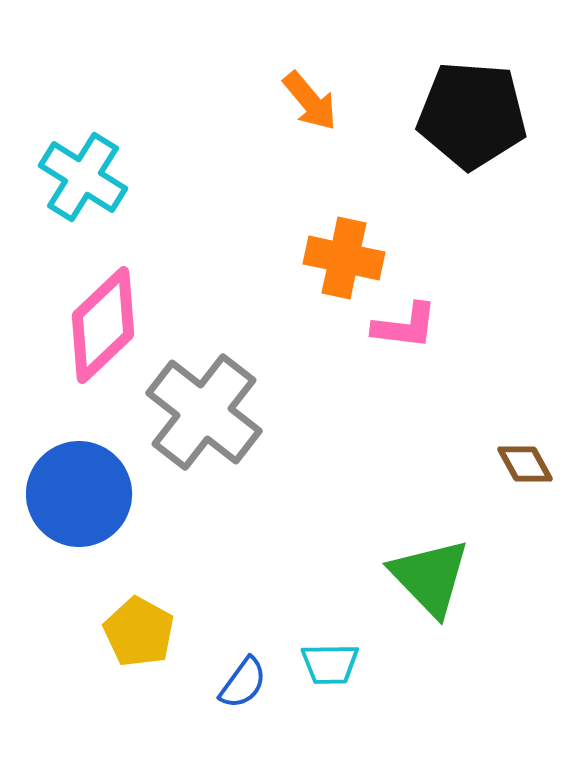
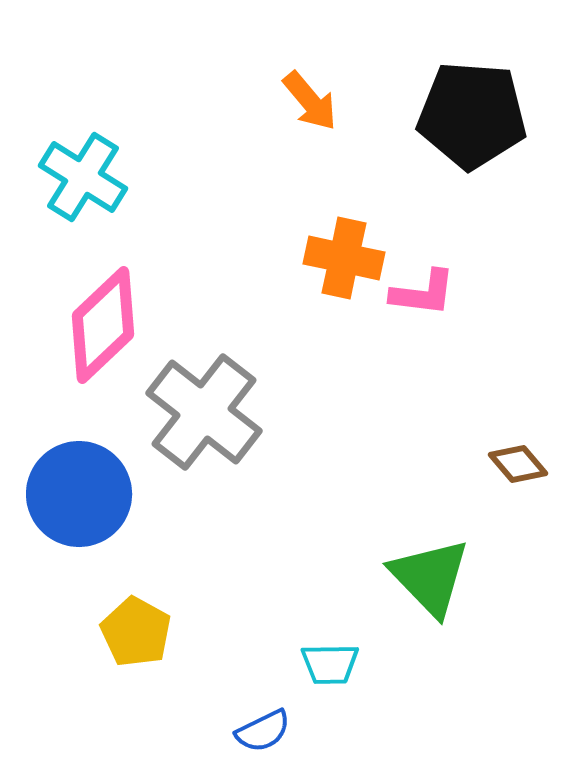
pink L-shape: moved 18 px right, 33 px up
brown diamond: moved 7 px left; rotated 12 degrees counterclockwise
yellow pentagon: moved 3 px left
blue semicircle: moved 20 px right, 48 px down; rotated 28 degrees clockwise
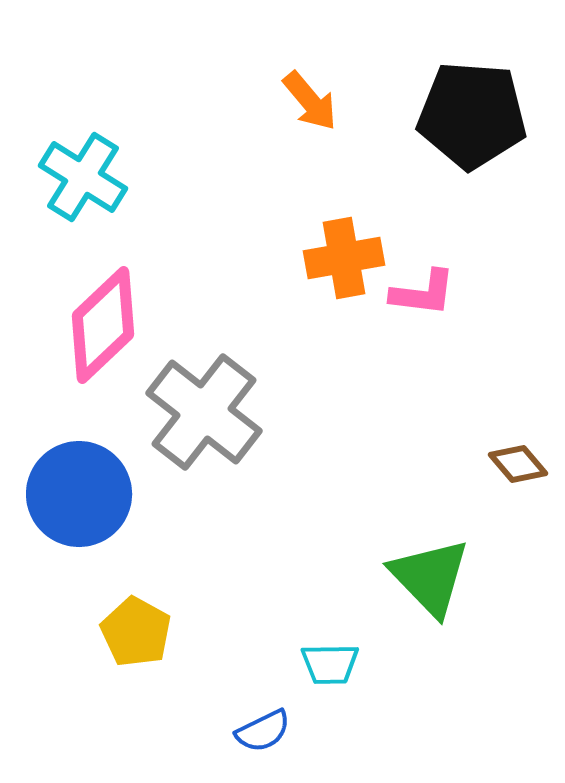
orange cross: rotated 22 degrees counterclockwise
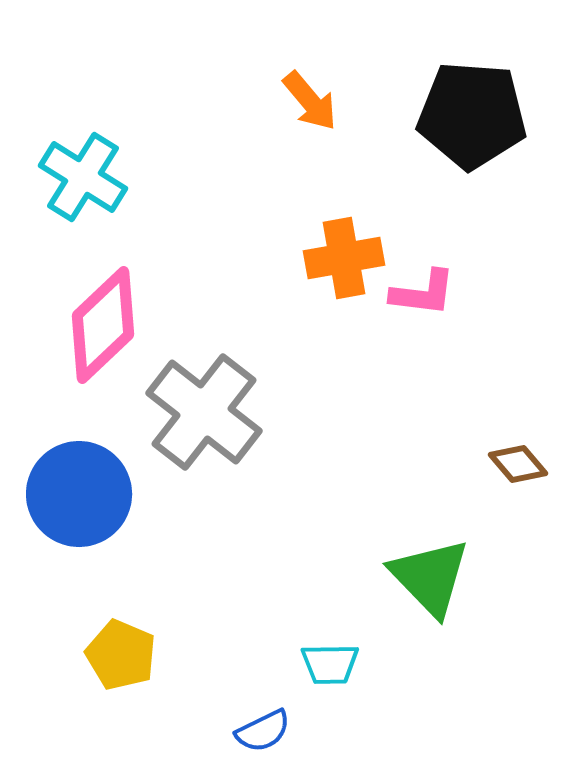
yellow pentagon: moved 15 px left, 23 px down; rotated 6 degrees counterclockwise
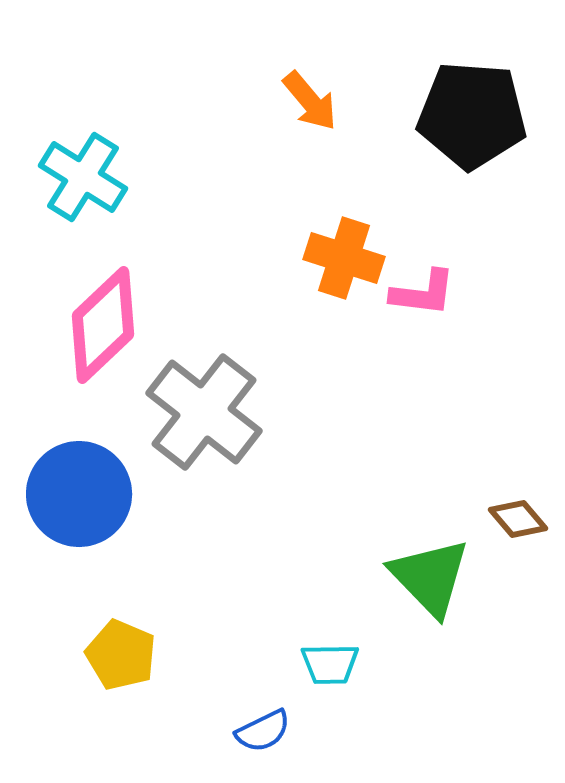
orange cross: rotated 28 degrees clockwise
brown diamond: moved 55 px down
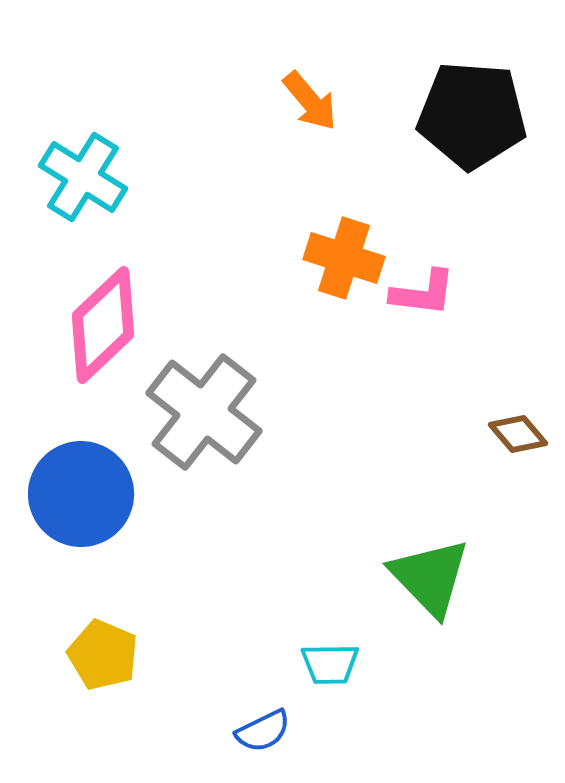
blue circle: moved 2 px right
brown diamond: moved 85 px up
yellow pentagon: moved 18 px left
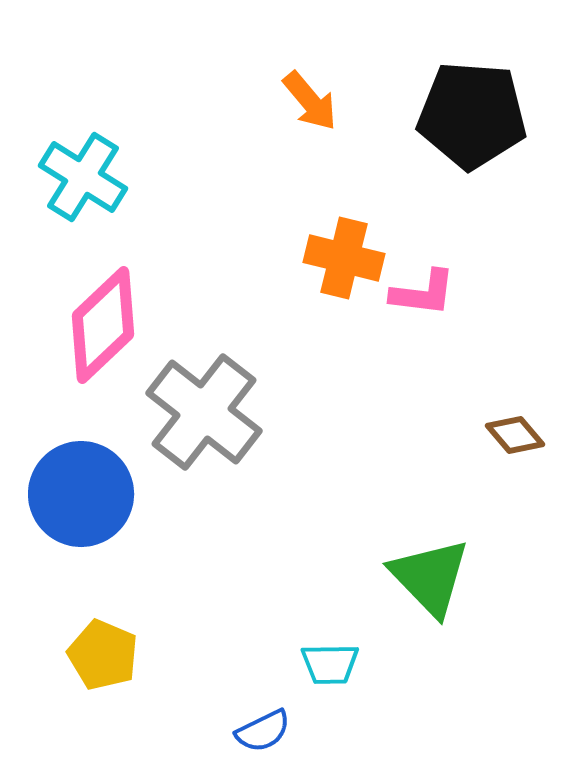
orange cross: rotated 4 degrees counterclockwise
brown diamond: moved 3 px left, 1 px down
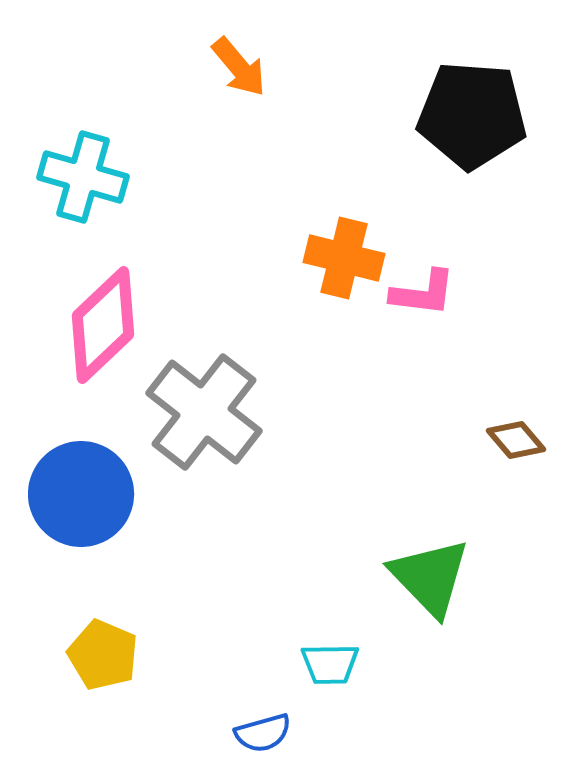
orange arrow: moved 71 px left, 34 px up
cyan cross: rotated 16 degrees counterclockwise
brown diamond: moved 1 px right, 5 px down
blue semicircle: moved 2 px down; rotated 10 degrees clockwise
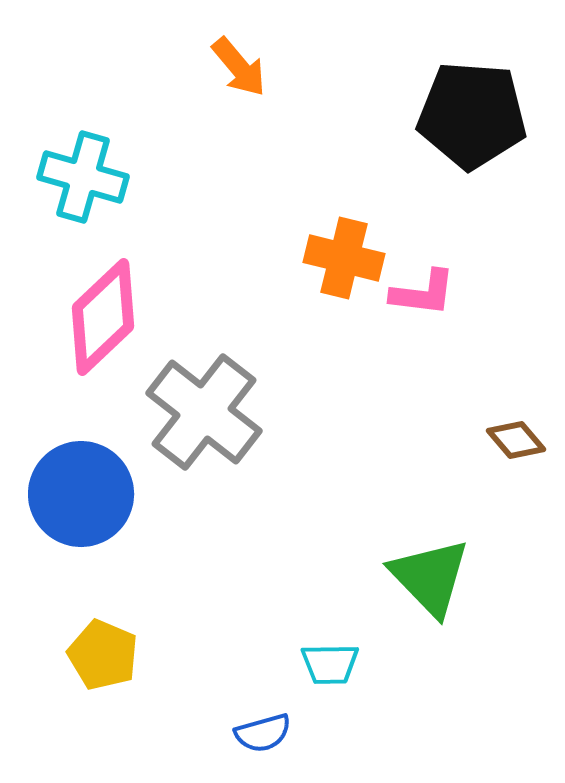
pink diamond: moved 8 px up
